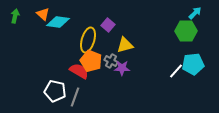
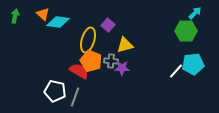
gray cross: rotated 24 degrees counterclockwise
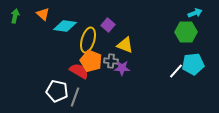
cyan arrow: rotated 24 degrees clockwise
cyan diamond: moved 7 px right, 4 px down
green hexagon: moved 1 px down
yellow triangle: rotated 36 degrees clockwise
white pentagon: moved 2 px right
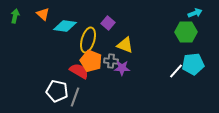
purple square: moved 2 px up
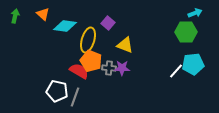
gray cross: moved 2 px left, 7 px down
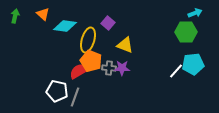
red semicircle: rotated 60 degrees counterclockwise
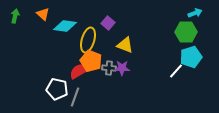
cyan pentagon: moved 2 px left, 7 px up; rotated 10 degrees counterclockwise
white pentagon: moved 2 px up
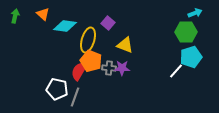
red semicircle: rotated 30 degrees counterclockwise
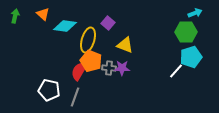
white pentagon: moved 8 px left, 1 px down
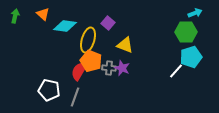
purple star: rotated 21 degrees clockwise
